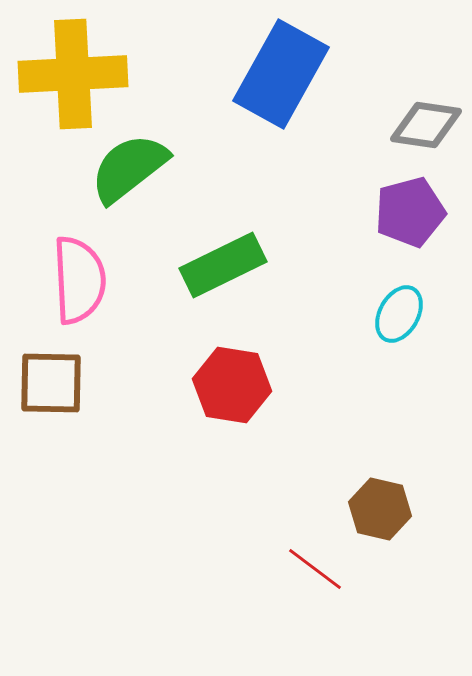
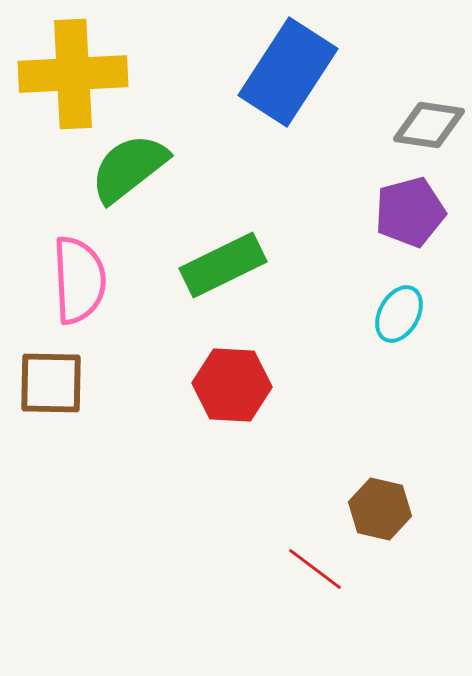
blue rectangle: moved 7 px right, 2 px up; rotated 4 degrees clockwise
gray diamond: moved 3 px right
red hexagon: rotated 6 degrees counterclockwise
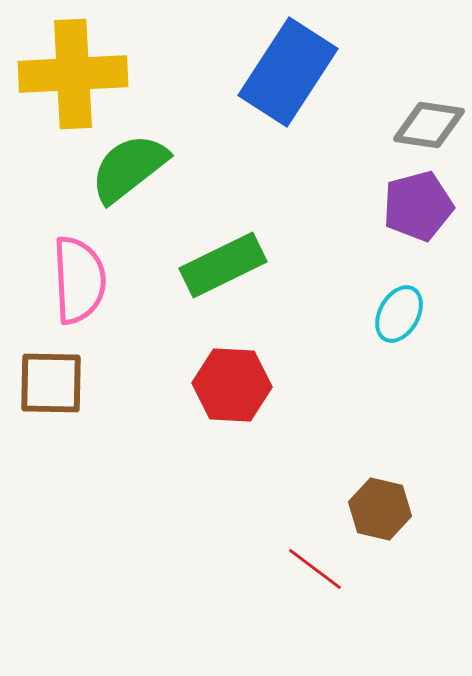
purple pentagon: moved 8 px right, 6 px up
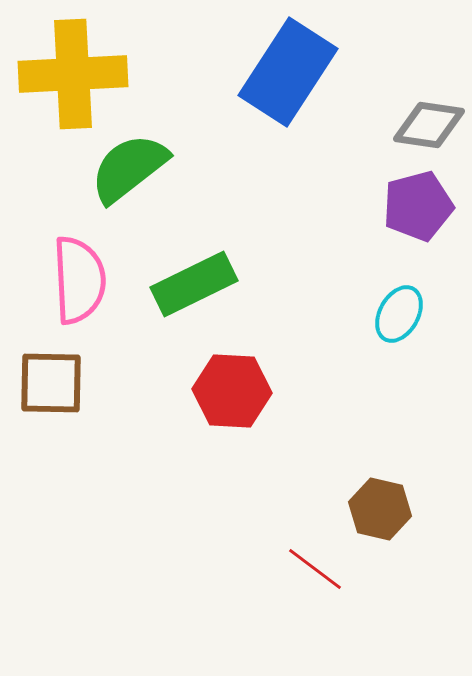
green rectangle: moved 29 px left, 19 px down
red hexagon: moved 6 px down
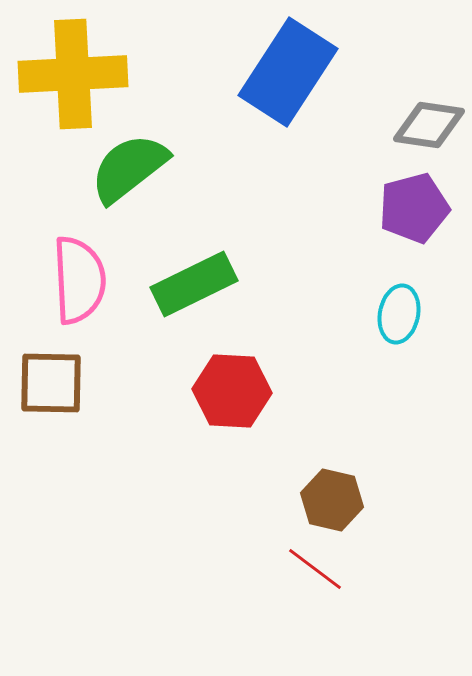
purple pentagon: moved 4 px left, 2 px down
cyan ellipse: rotated 18 degrees counterclockwise
brown hexagon: moved 48 px left, 9 px up
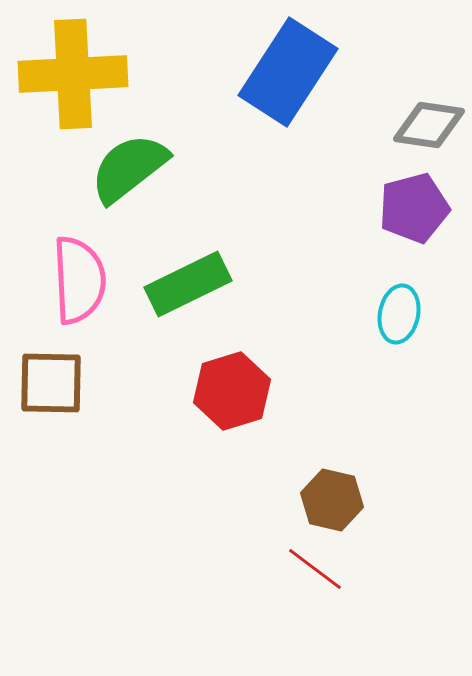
green rectangle: moved 6 px left
red hexagon: rotated 20 degrees counterclockwise
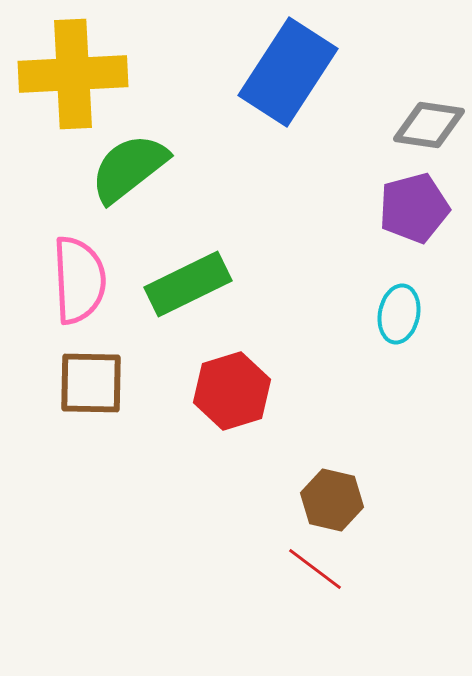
brown square: moved 40 px right
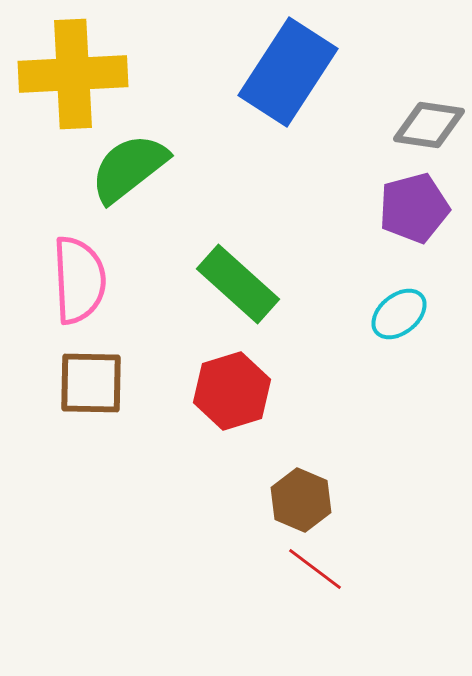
green rectangle: moved 50 px right; rotated 68 degrees clockwise
cyan ellipse: rotated 40 degrees clockwise
brown hexagon: moved 31 px left; rotated 10 degrees clockwise
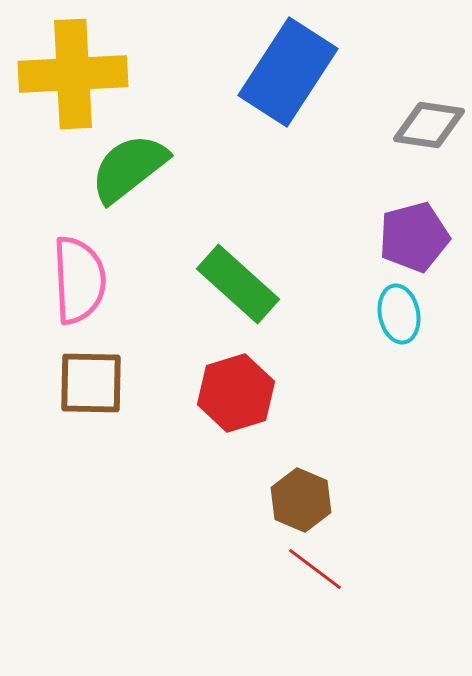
purple pentagon: moved 29 px down
cyan ellipse: rotated 62 degrees counterclockwise
red hexagon: moved 4 px right, 2 px down
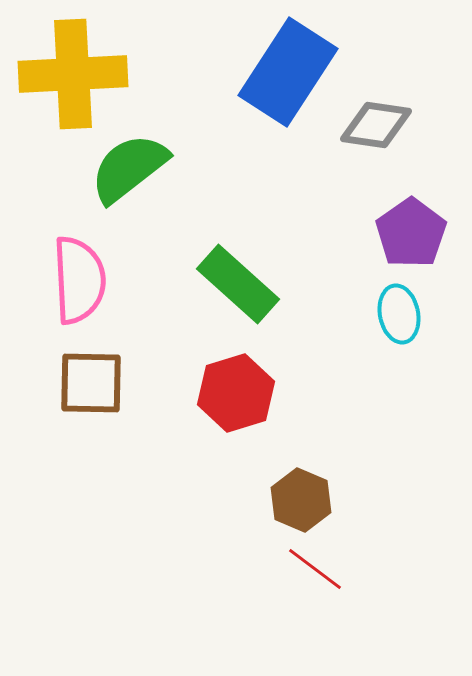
gray diamond: moved 53 px left
purple pentagon: moved 3 px left, 4 px up; rotated 20 degrees counterclockwise
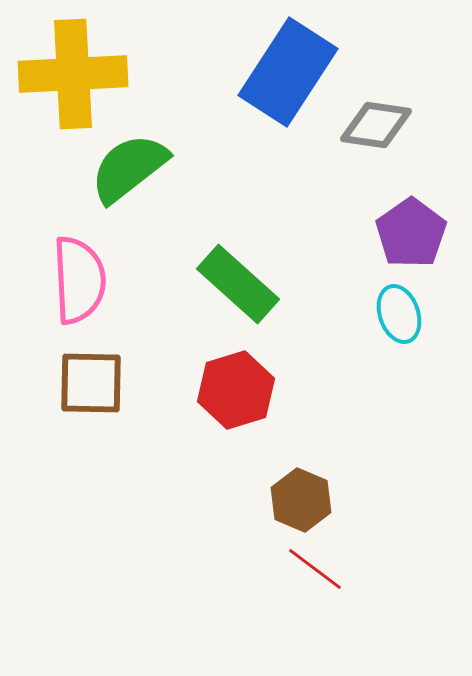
cyan ellipse: rotated 8 degrees counterclockwise
red hexagon: moved 3 px up
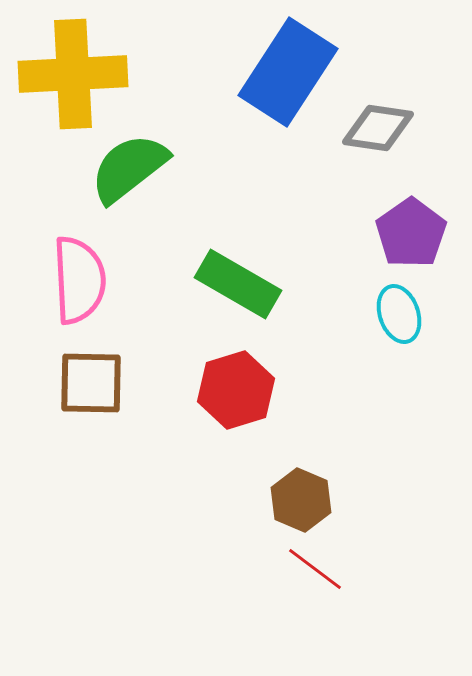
gray diamond: moved 2 px right, 3 px down
green rectangle: rotated 12 degrees counterclockwise
